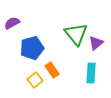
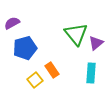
blue pentagon: moved 7 px left
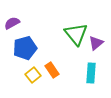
yellow square: moved 2 px left, 5 px up
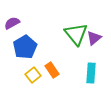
purple triangle: moved 2 px left, 5 px up
blue pentagon: moved 1 px up; rotated 15 degrees counterclockwise
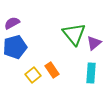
green triangle: moved 2 px left
purple triangle: moved 5 px down
blue pentagon: moved 10 px left; rotated 15 degrees clockwise
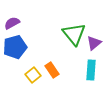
cyan rectangle: moved 3 px up
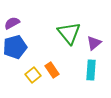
green triangle: moved 5 px left, 1 px up
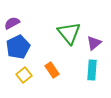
blue pentagon: moved 3 px right; rotated 10 degrees counterclockwise
cyan rectangle: moved 1 px right
yellow square: moved 9 px left
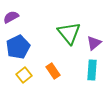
purple semicircle: moved 1 px left, 6 px up
orange rectangle: moved 1 px right, 1 px down
